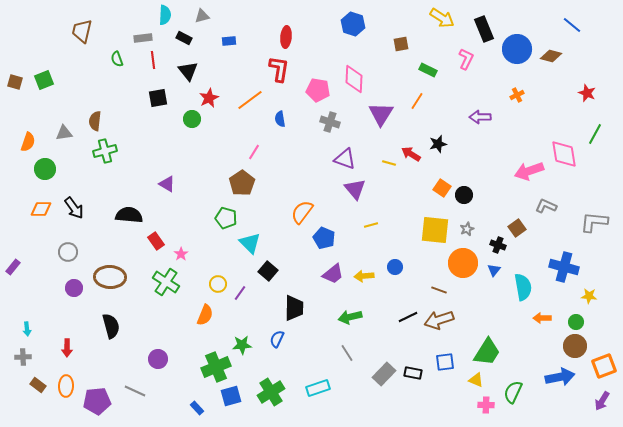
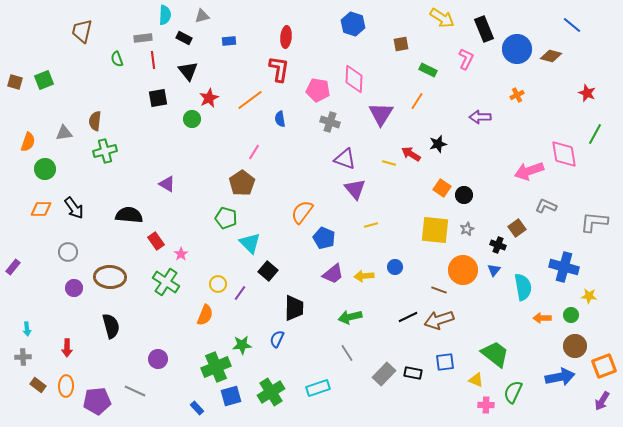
orange circle at (463, 263): moved 7 px down
green circle at (576, 322): moved 5 px left, 7 px up
green trapezoid at (487, 352): moved 8 px right, 2 px down; rotated 84 degrees counterclockwise
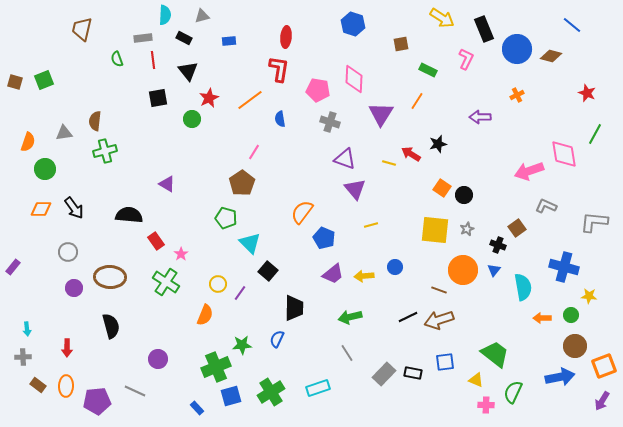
brown trapezoid at (82, 31): moved 2 px up
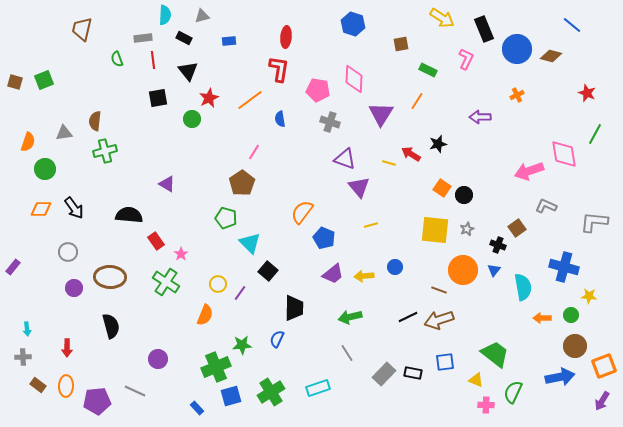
purple triangle at (355, 189): moved 4 px right, 2 px up
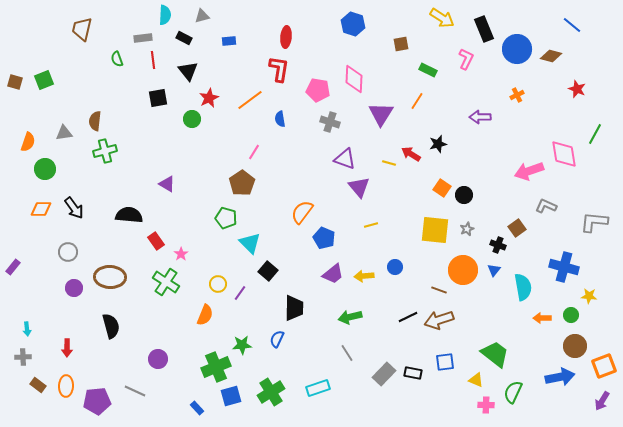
red star at (587, 93): moved 10 px left, 4 px up
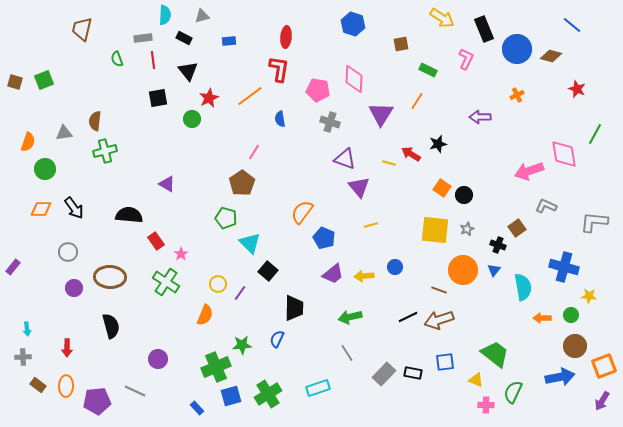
orange line at (250, 100): moved 4 px up
green cross at (271, 392): moved 3 px left, 2 px down
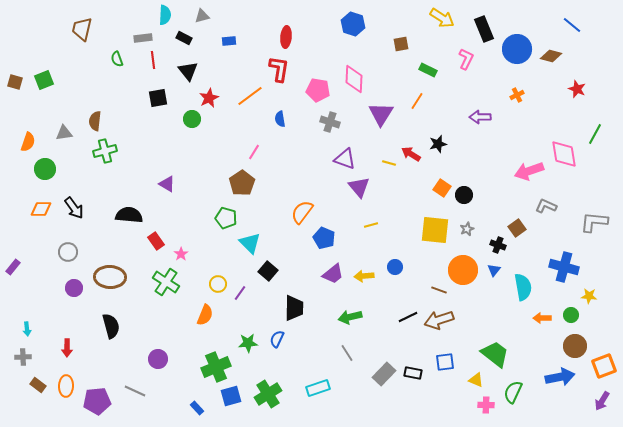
green star at (242, 345): moved 6 px right, 2 px up
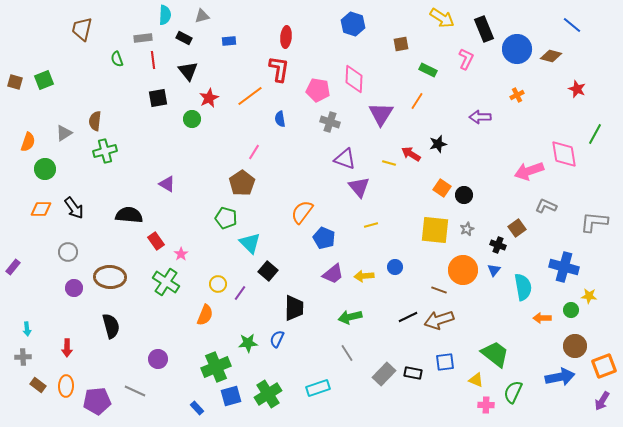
gray triangle at (64, 133): rotated 24 degrees counterclockwise
green circle at (571, 315): moved 5 px up
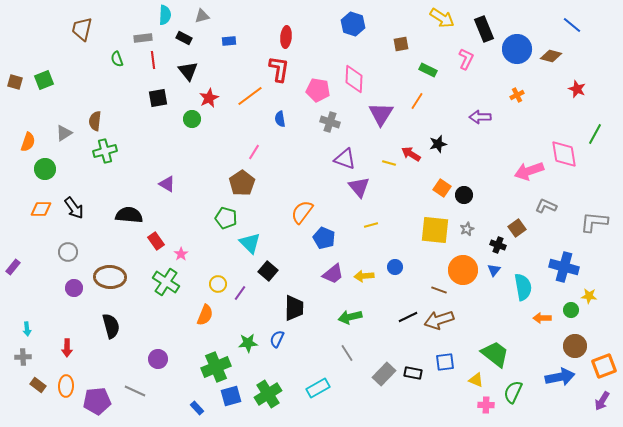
cyan rectangle at (318, 388): rotated 10 degrees counterclockwise
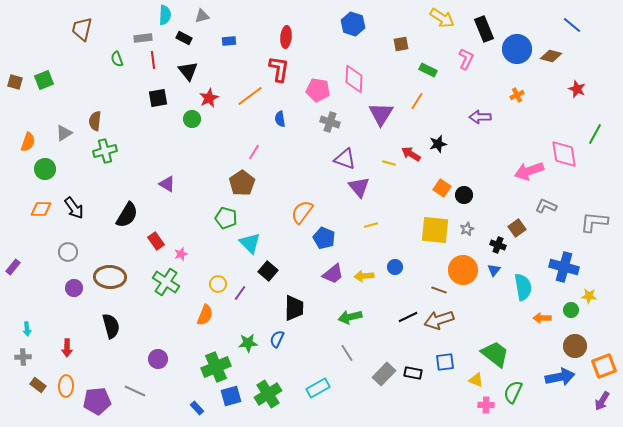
black semicircle at (129, 215): moved 2 px left; rotated 116 degrees clockwise
pink star at (181, 254): rotated 16 degrees clockwise
